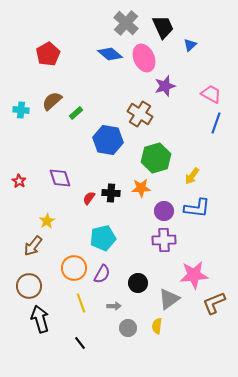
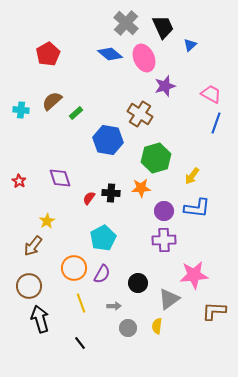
cyan pentagon: rotated 15 degrees counterclockwise
brown L-shape: moved 8 px down; rotated 25 degrees clockwise
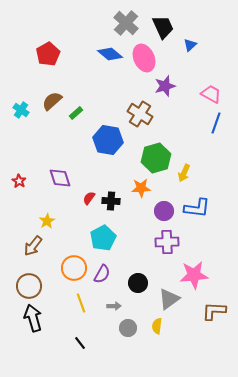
cyan cross: rotated 28 degrees clockwise
yellow arrow: moved 8 px left, 3 px up; rotated 12 degrees counterclockwise
black cross: moved 8 px down
purple cross: moved 3 px right, 2 px down
black arrow: moved 7 px left, 1 px up
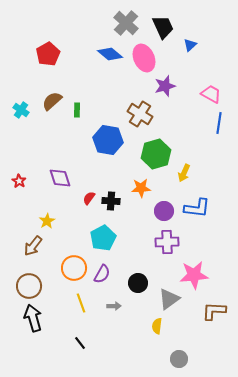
green rectangle: moved 1 px right, 3 px up; rotated 48 degrees counterclockwise
blue line: moved 3 px right; rotated 10 degrees counterclockwise
green hexagon: moved 4 px up
gray circle: moved 51 px right, 31 px down
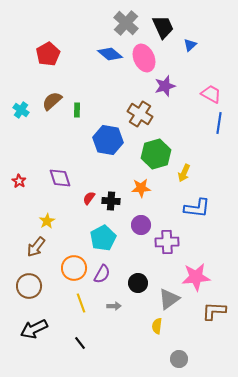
purple circle: moved 23 px left, 14 px down
brown arrow: moved 3 px right, 1 px down
pink star: moved 2 px right, 2 px down
black arrow: moved 1 px right, 11 px down; rotated 100 degrees counterclockwise
